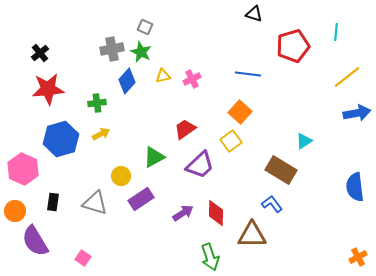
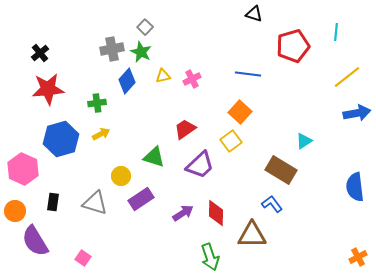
gray square: rotated 21 degrees clockwise
green triangle: rotated 45 degrees clockwise
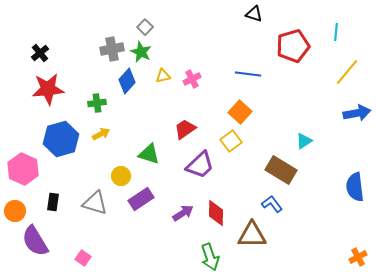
yellow line: moved 5 px up; rotated 12 degrees counterclockwise
green triangle: moved 5 px left, 3 px up
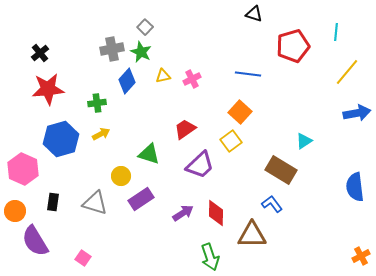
orange cross: moved 3 px right, 1 px up
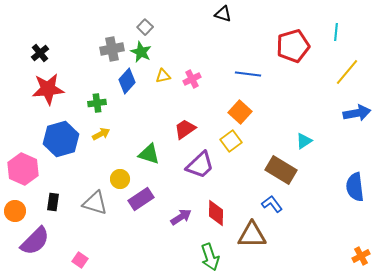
black triangle: moved 31 px left
yellow circle: moved 1 px left, 3 px down
purple arrow: moved 2 px left, 4 px down
purple semicircle: rotated 104 degrees counterclockwise
pink square: moved 3 px left, 2 px down
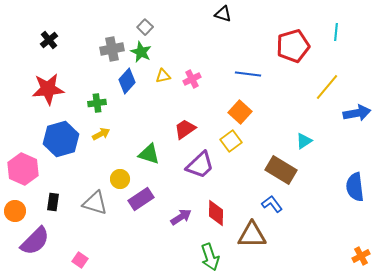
black cross: moved 9 px right, 13 px up
yellow line: moved 20 px left, 15 px down
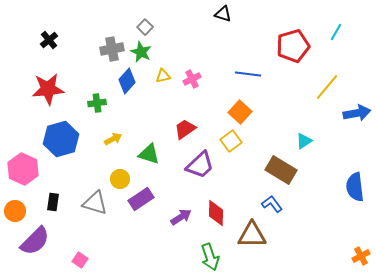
cyan line: rotated 24 degrees clockwise
yellow arrow: moved 12 px right, 5 px down
